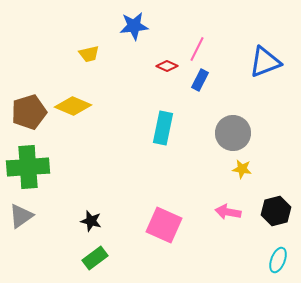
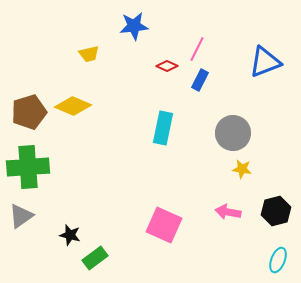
black star: moved 21 px left, 14 px down
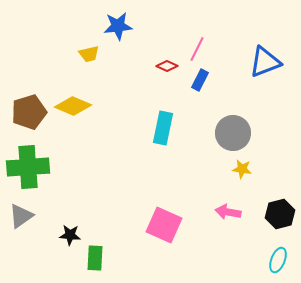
blue star: moved 16 px left
black hexagon: moved 4 px right, 3 px down
black star: rotated 10 degrees counterclockwise
green rectangle: rotated 50 degrees counterclockwise
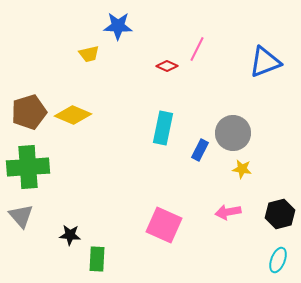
blue star: rotated 8 degrees clockwise
blue rectangle: moved 70 px down
yellow diamond: moved 9 px down
pink arrow: rotated 20 degrees counterclockwise
gray triangle: rotated 36 degrees counterclockwise
green rectangle: moved 2 px right, 1 px down
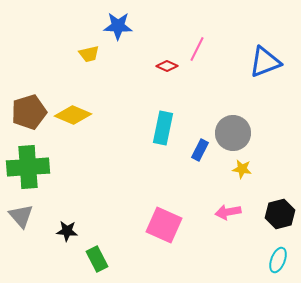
black star: moved 3 px left, 4 px up
green rectangle: rotated 30 degrees counterclockwise
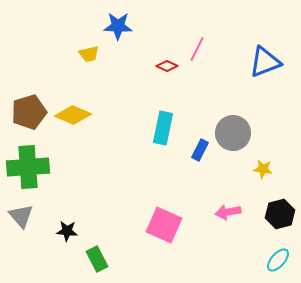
yellow star: moved 21 px right
cyan ellipse: rotated 20 degrees clockwise
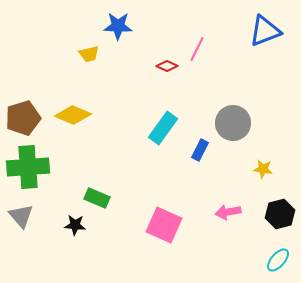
blue triangle: moved 31 px up
brown pentagon: moved 6 px left, 6 px down
cyan rectangle: rotated 24 degrees clockwise
gray circle: moved 10 px up
black star: moved 8 px right, 6 px up
green rectangle: moved 61 px up; rotated 40 degrees counterclockwise
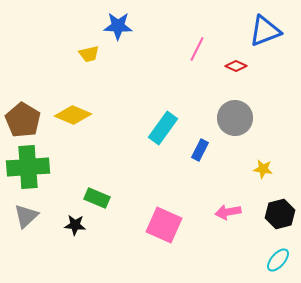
red diamond: moved 69 px right
brown pentagon: moved 2 px down; rotated 24 degrees counterclockwise
gray circle: moved 2 px right, 5 px up
gray triangle: moved 5 px right; rotated 28 degrees clockwise
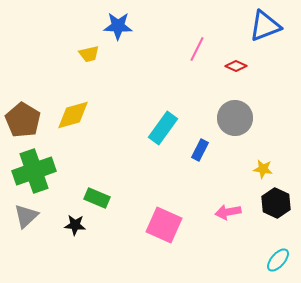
blue triangle: moved 5 px up
yellow diamond: rotated 39 degrees counterclockwise
green cross: moved 6 px right, 4 px down; rotated 15 degrees counterclockwise
black hexagon: moved 4 px left, 11 px up; rotated 20 degrees counterclockwise
